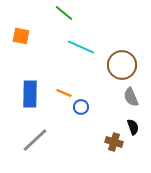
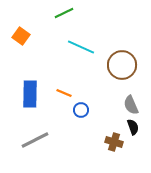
green line: rotated 66 degrees counterclockwise
orange square: rotated 24 degrees clockwise
gray semicircle: moved 8 px down
blue circle: moved 3 px down
gray line: rotated 16 degrees clockwise
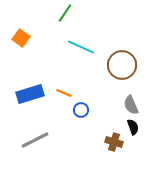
green line: moved 1 px right; rotated 30 degrees counterclockwise
orange square: moved 2 px down
blue rectangle: rotated 72 degrees clockwise
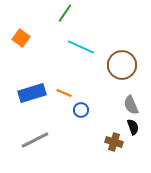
blue rectangle: moved 2 px right, 1 px up
